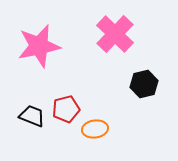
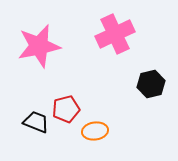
pink cross: rotated 21 degrees clockwise
black hexagon: moved 7 px right
black trapezoid: moved 4 px right, 6 px down
orange ellipse: moved 2 px down
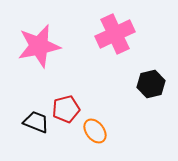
orange ellipse: rotated 60 degrees clockwise
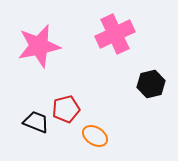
orange ellipse: moved 5 px down; rotated 20 degrees counterclockwise
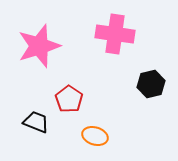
pink cross: rotated 33 degrees clockwise
pink star: rotated 6 degrees counterclockwise
red pentagon: moved 3 px right, 10 px up; rotated 24 degrees counterclockwise
orange ellipse: rotated 15 degrees counterclockwise
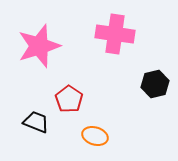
black hexagon: moved 4 px right
